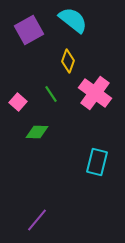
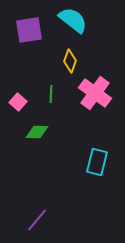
purple square: rotated 20 degrees clockwise
yellow diamond: moved 2 px right
green line: rotated 36 degrees clockwise
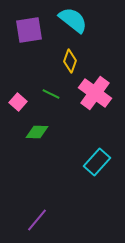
green line: rotated 66 degrees counterclockwise
cyan rectangle: rotated 28 degrees clockwise
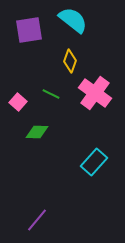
cyan rectangle: moved 3 px left
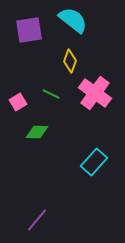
pink square: rotated 18 degrees clockwise
